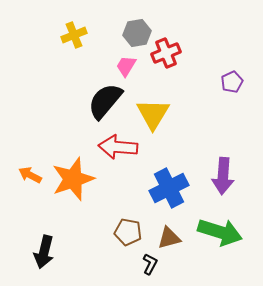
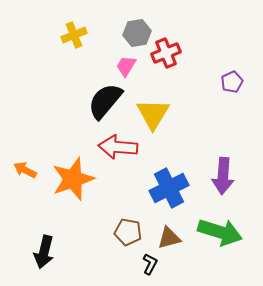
orange arrow: moved 5 px left, 5 px up
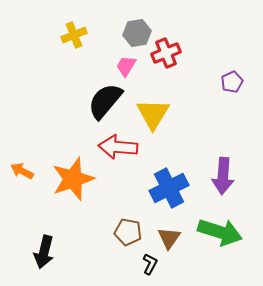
orange arrow: moved 3 px left, 1 px down
brown triangle: rotated 40 degrees counterclockwise
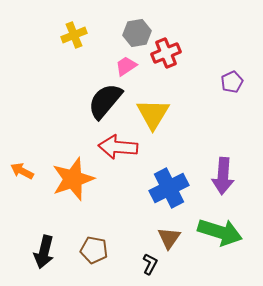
pink trapezoid: rotated 25 degrees clockwise
brown pentagon: moved 34 px left, 18 px down
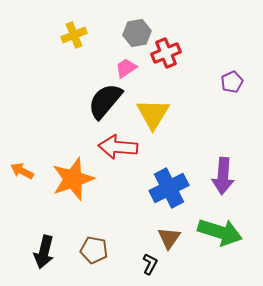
pink trapezoid: moved 2 px down
